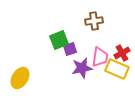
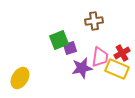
purple square: moved 1 px up
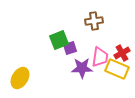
purple star: rotated 10 degrees clockwise
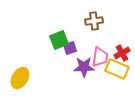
purple star: moved 2 px right, 1 px up
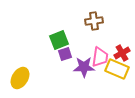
purple square: moved 5 px left, 6 px down
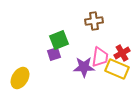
purple square: moved 11 px left
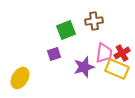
green square: moved 7 px right, 10 px up
pink trapezoid: moved 4 px right, 4 px up
purple star: rotated 15 degrees counterclockwise
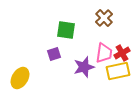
brown cross: moved 10 px right, 3 px up; rotated 36 degrees counterclockwise
green square: rotated 30 degrees clockwise
yellow rectangle: moved 1 px right, 2 px down; rotated 35 degrees counterclockwise
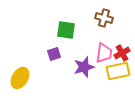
brown cross: rotated 30 degrees counterclockwise
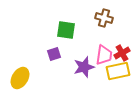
pink trapezoid: moved 2 px down
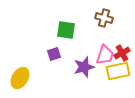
pink trapezoid: moved 1 px right; rotated 10 degrees clockwise
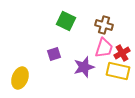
brown cross: moved 7 px down
green square: moved 9 px up; rotated 18 degrees clockwise
pink trapezoid: moved 1 px left, 7 px up
yellow rectangle: rotated 25 degrees clockwise
yellow ellipse: rotated 10 degrees counterclockwise
